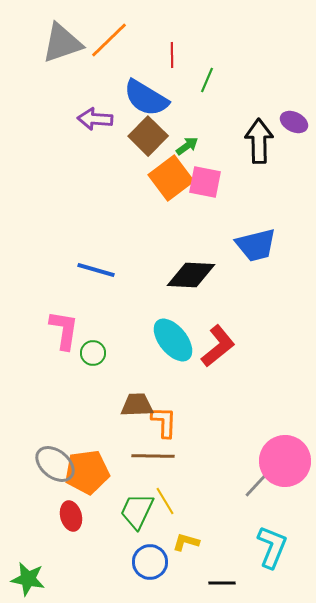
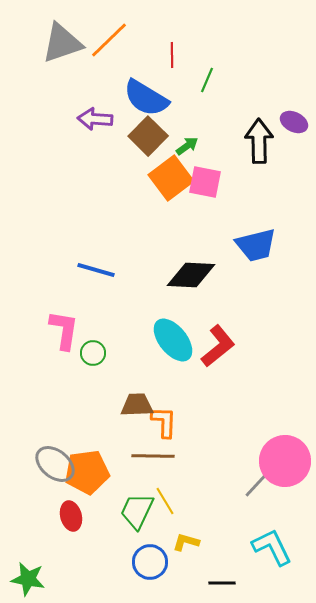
cyan L-shape: rotated 48 degrees counterclockwise
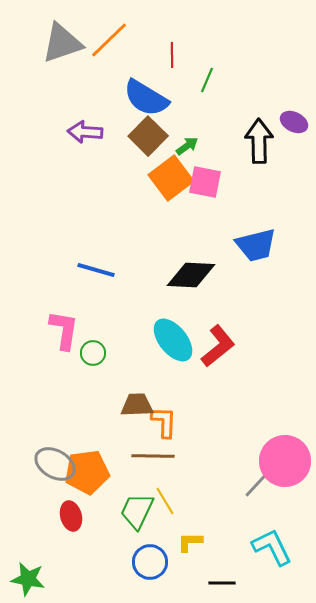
purple arrow: moved 10 px left, 13 px down
gray ellipse: rotated 9 degrees counterclockwise
yellow L-shape: moved 4 px right; rotated 16 degrees counterclockwise
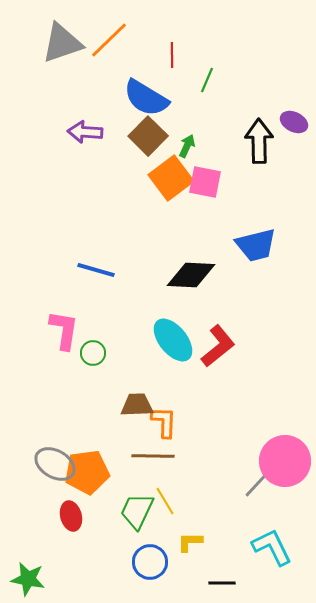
green arrow: rotated 30 degrees counterclockwise
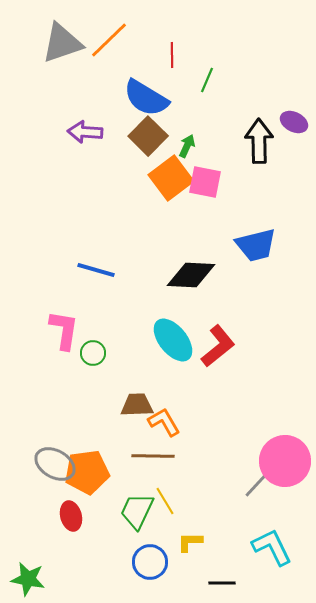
orange L-shape: rotated 32 degrees counterclockwise
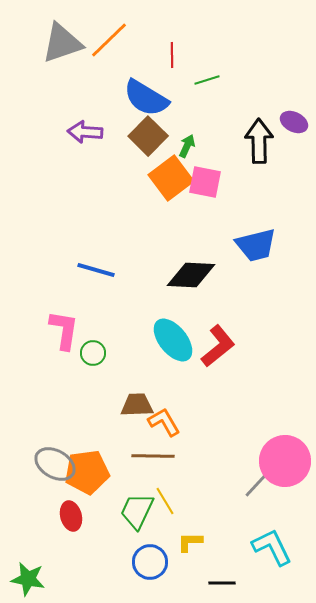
green line: rotated 50 degrees clockwise
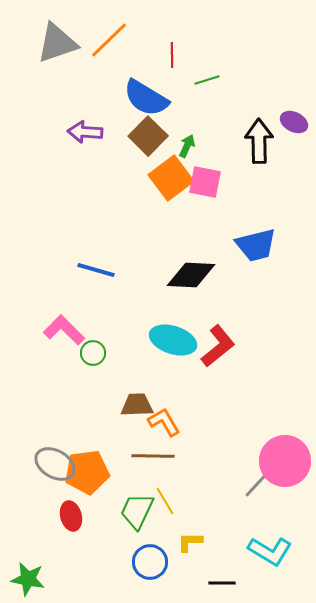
gray triangle: moved 5 px left
pink L-shape: rotated 54 degrees counterclockwise
cyan ellipse: rotated 33 degrees counterclockwise
cyan L-shape: moved 2 px left, 4 px down; rotated 147 degrees clockwise
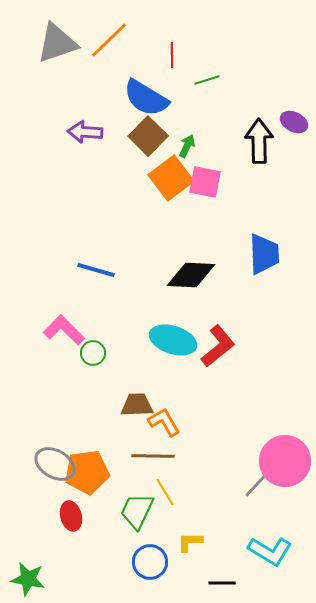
blue trapezoid: moved 8 px right, 9 px down; rotated 78 degrees counterclockwise
yellow line: moved 9 px up
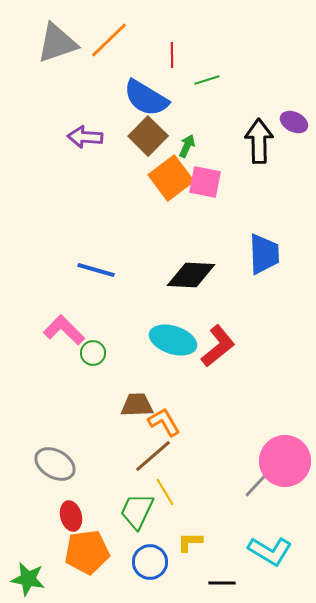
purple arrow: moved 5 px down
brown line: rotated 42 degrees counterclockwise
orange pentagon: moved 80 px down
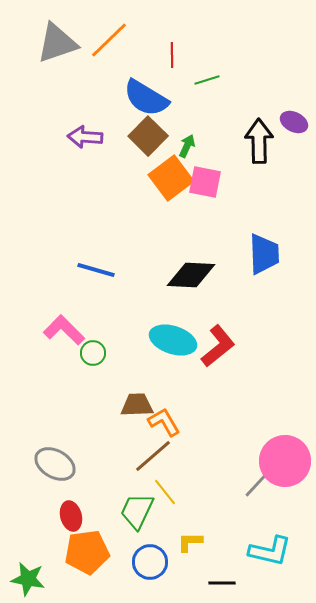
yellow line: rotated 8 degrees counterclockwise
cyan L-shape: rotated 18 degrees counterclockwise
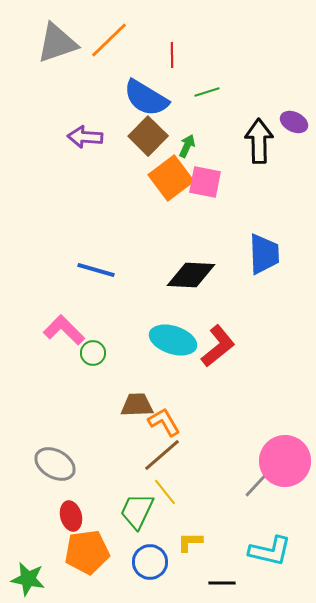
green line: moved 12 px down
brown line: moved 9 px right, 1 px up
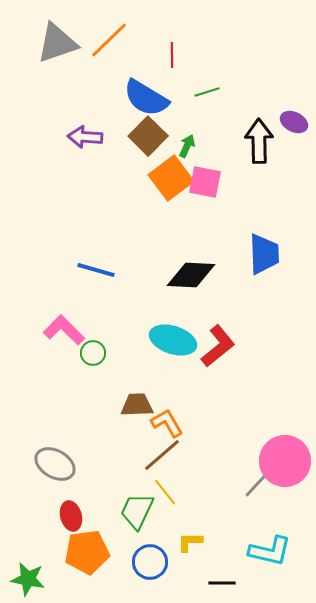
orange L-shape: moved 3 px right, 1 px down
